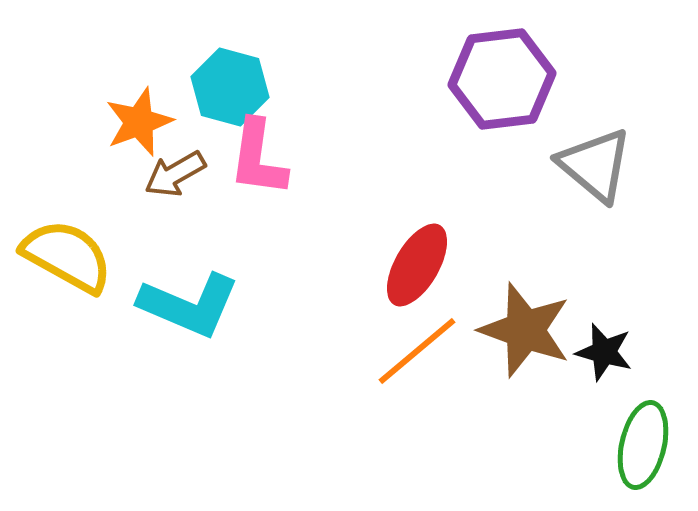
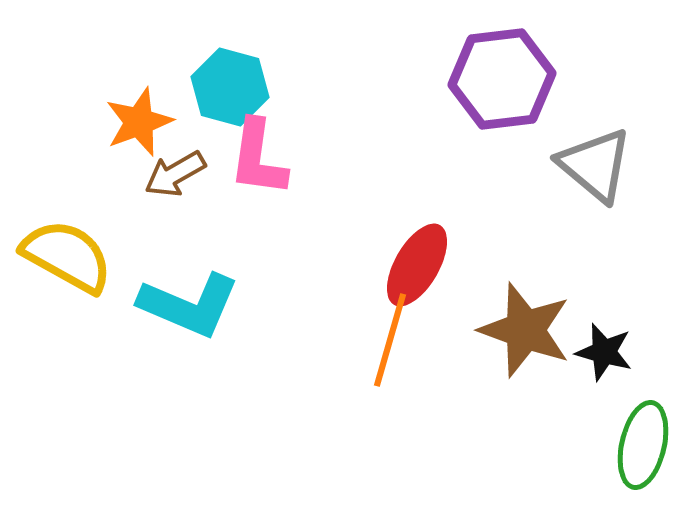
orange line: moved 27 px left, 11 px up; rotated 34 degrees counterclockwise
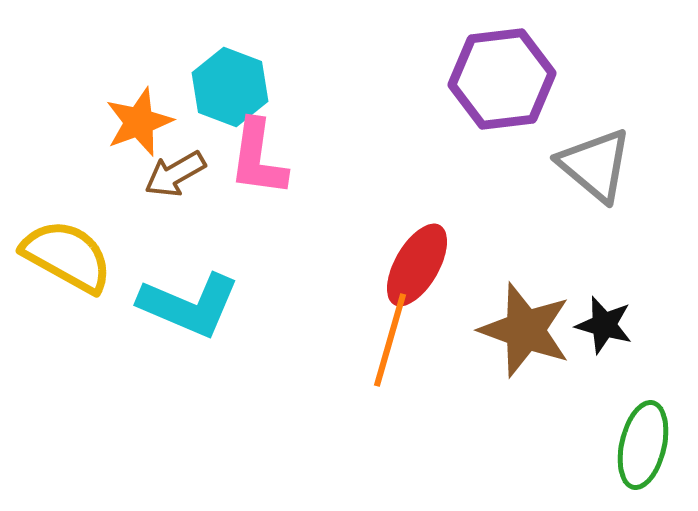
cyan hexagon: rotated 6 degrees clockwise
black star: moved 27 px up
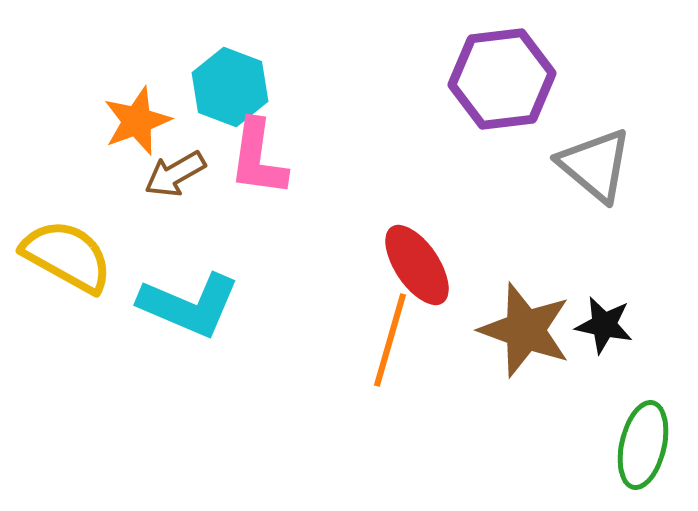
orange star: moved 2 px left, 1 px up
red ellipse: rotated 64 degrees counterclockwise
black star: rotated 4 degrees counterclockwise
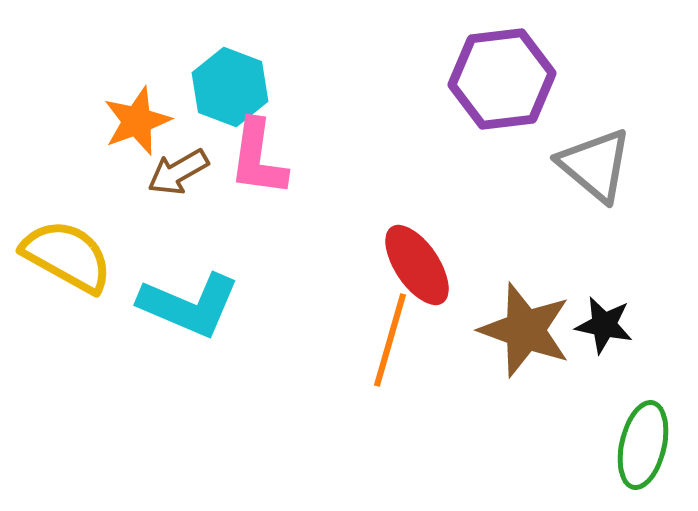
brown arrow: moved 3 px right, 2 px up
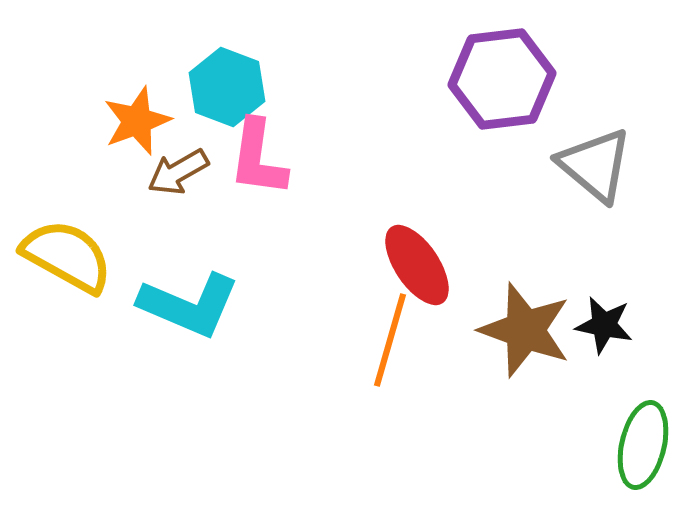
cyan hexagon: moved 3 px left
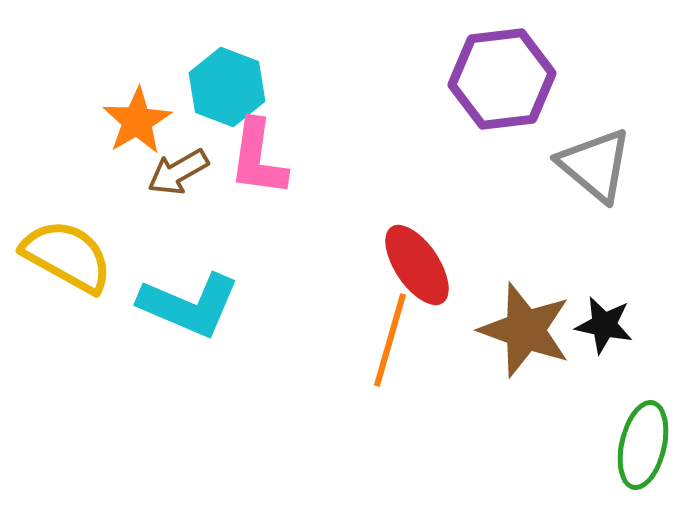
orange star: rotated 10 degrees counterclockwise
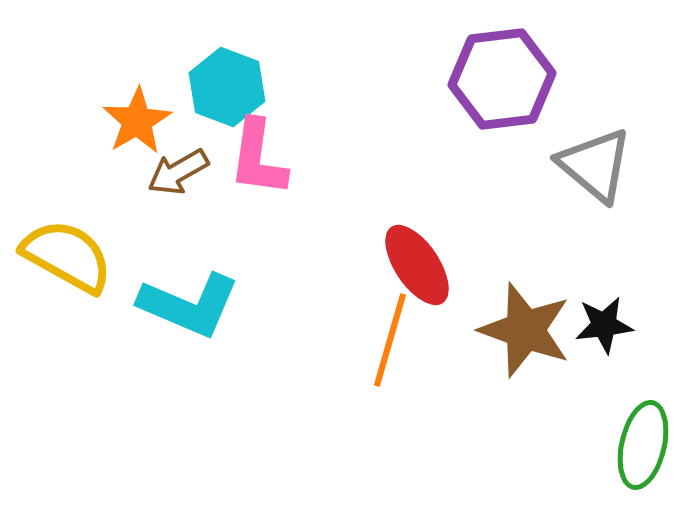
black star: rotated 18 degrees counterclockwise
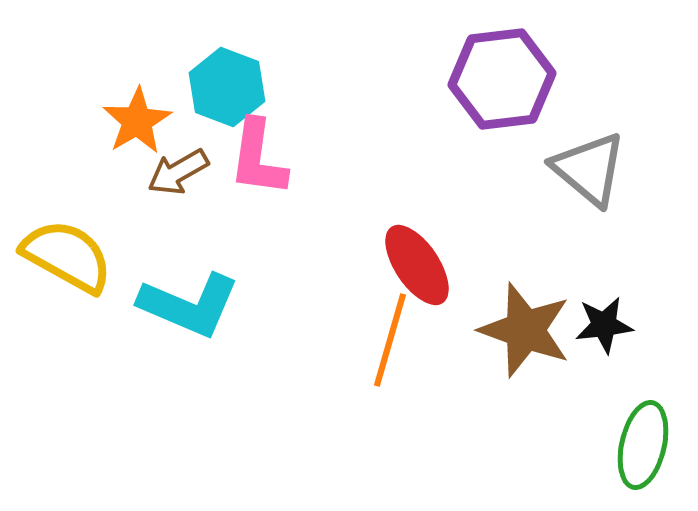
gray triangle: moved 6 px left, 4 px down
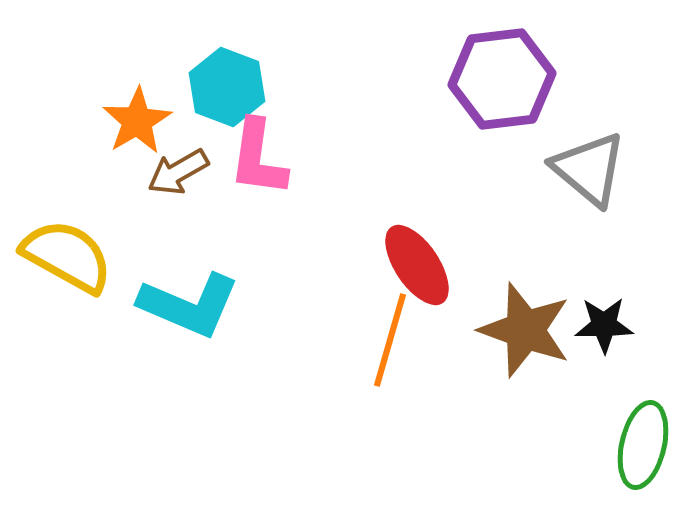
black star: rotated 6 degrees clockwise
